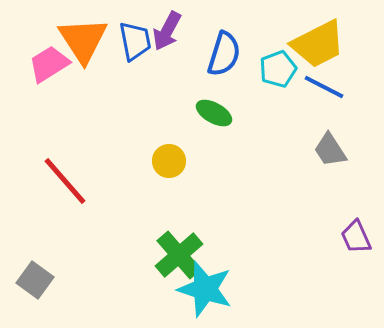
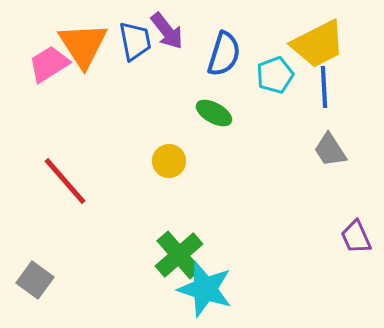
purple arrow: rotated 66 degrees counterclockwise
orange triangle: moved 5 px down
cyan pentagon: moved 3 px left, 6 px down
blue line: rotated 60 degrees clockwise
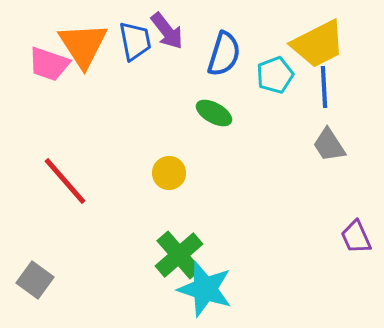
pink trapezoid: rotated 129 degrees counterclockwise
gray trapezoid: moved 1 px left, 5 px up
yellow circle: moved 12 px down
